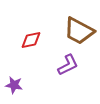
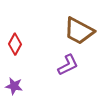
red diamond: moved 16 px left, 4 px down; rotated 50 degrees counterclockwise
purple star: moved 1 px down
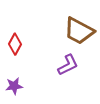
purple star: rotated 18 degrees counterclockwise
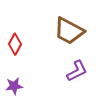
brown trapezoid: moved 10 px left
purple L-shape: moved 9 px right, 6 px down
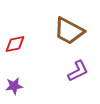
red diamond: rotated 50 degrees clockwise
purple L-shape: moved 1 px right
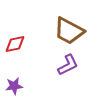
purple L-shape: moved 10 px left, 6 px up
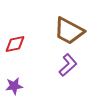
purple L-shape: rotated 15 degrees counterclockwise
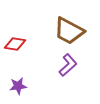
red diamond: rotated 20 degrees clockwise
purple star: moved 4 px right
